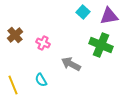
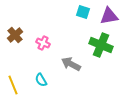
cyan square: rotated 24 degrees counterclockwise
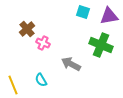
brown cross: moved 12 px right, 6 px up
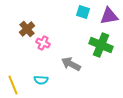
cyan semicircle: rotated 56 degrees counterclockwise
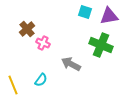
cyan square: moved 2 px right
cyan semicircle: rotated 56 degrees counterclockwise
